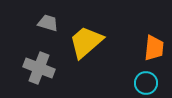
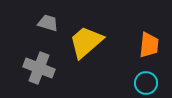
orange trapezoid: moved 5 px left, 3 px up
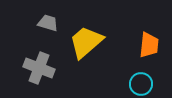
cyan circle: moved 5 px left, 1 px down
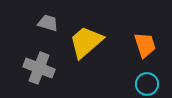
orange trapezoid: moved 4 px left; rotated 24 degrees counterclockwise
cyan circle: moved 6 px right
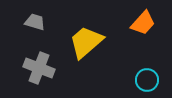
gray trapezoid: moved 13 px left, 1 px up
orange trapezoid: moved 2 px left, 22 px up; rotated 60 degrees clockwise
cyan circle: moved 4 px up
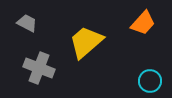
gray trapezoid: moved 8 px left, 1 px down; rotated 10 degrees clockwise
cyan circle: moved 3 px right, 1 px down
